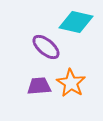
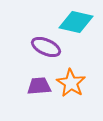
purple ellipse: rotated 16 degrees counterclockwise
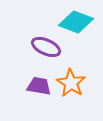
cyan diamond: rotated 8 degrees clockwise
purple trapezoid: rotated 15 degrees clockwise
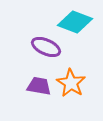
cyan diamond: moved 1 px left
